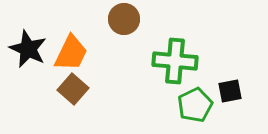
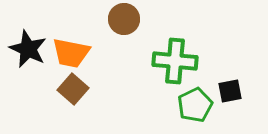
orange trapezoid: rotated 75 degrees clockwise
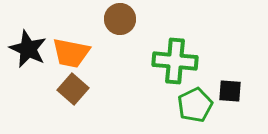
brown circle: moved 4 px left
black square: rotated 15 degrees clockwise
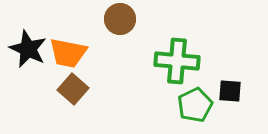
orange trapezoid: moved 3 px left
green cross: moved 2 px right
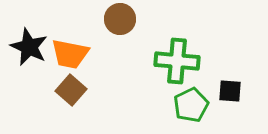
black star: moved 1 px right, 2 px up
orange trapezoid: moved 2 px right, 1 px down
brown square: moved 2 px left, 1 px down
green pentagon: moved 4 px left
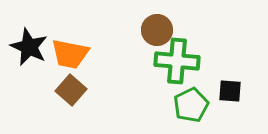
brown circle: moved 37 px right, 11 px down
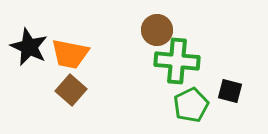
black square: rotated 10 degrees clockwise
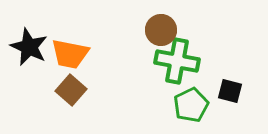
brown circle: moved 4 px right
green cross: rotated 6 degrees clockwise
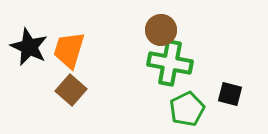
orange trapezoid: moved 1 px left, 4 px up; rotated 96 degrees clockwise
green cross: moved 7 px left, 2 px down
black square: moved 3 px down
green pentagon: moved 4 px left, 4 px down
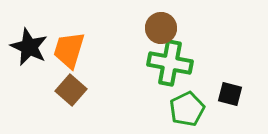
brown circle: moved 2 px up
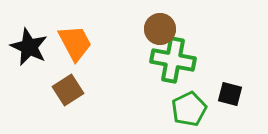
brown circle: moved 1 px left, 1 px down
orange trapezoid: moved 6 px right, 7 px up; rotated 135 degrees clockwise
green cross: moved 3 px right, 3 px up
brown square: moved 3 px left; rotated 16 degrees clockwise
green pentagon: moved 2 px right
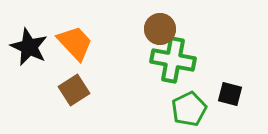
orange trapezoid: rotated 15 degrees counterclockwise
brown square: moved 6 px right
